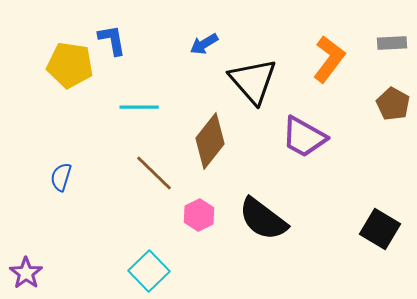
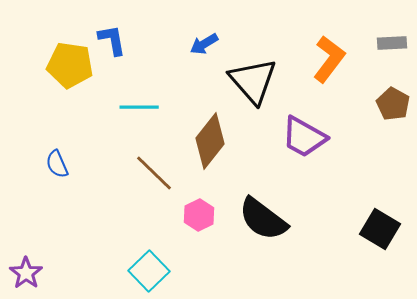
blue semicircle: moved 4 px left, 13 px up; rotated 40 degrees counterclockwise
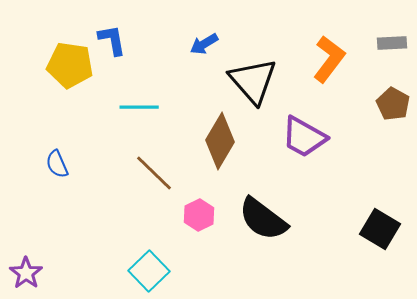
brown diamond: moved 10 px right; rotated 8 degrees counterclockwise
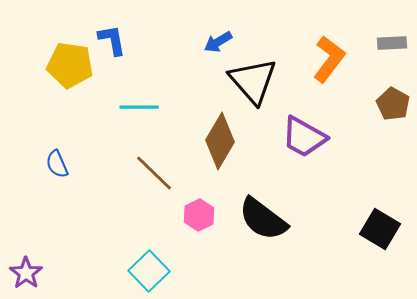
blue arrow: moved 14 px right, 2 px up
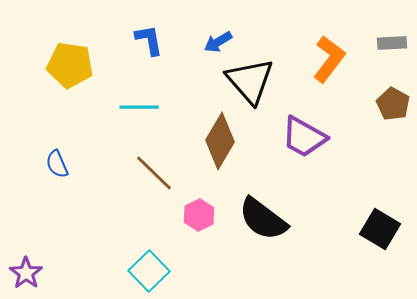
blue L-shape: moved 37 px right
black triangle: moved 3 px left
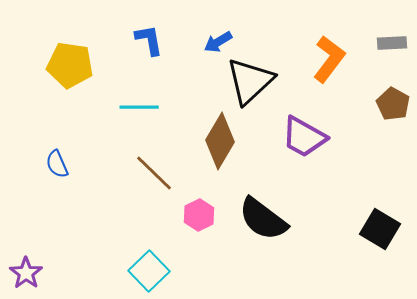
black triangle: rotated 28 degrees clockwise
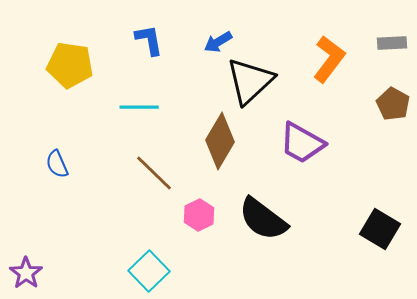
purple trapezoid: moved 2 px left, 6 px down
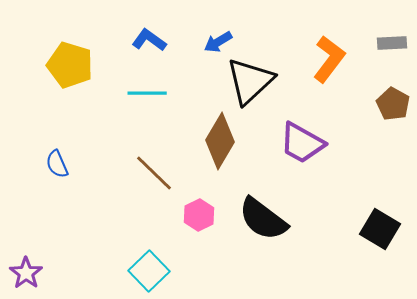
blue L-shape: rotated 44 degrees counterclockwise
yellow pentagon: rotated 9 degrees clockwise
cyan line: moved 8 px right, 14 px up
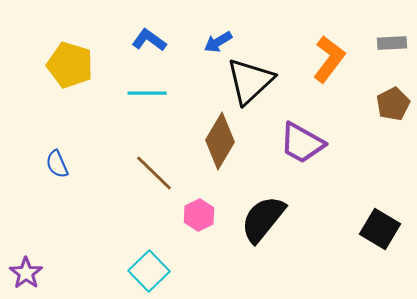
brown pentagon: rotated 16 degrees clockwise
black semicircle: rotated 92 degrees clockwise
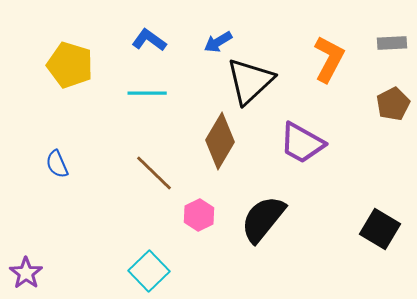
orange L-shape: rotated 9 degrees counterclockwise
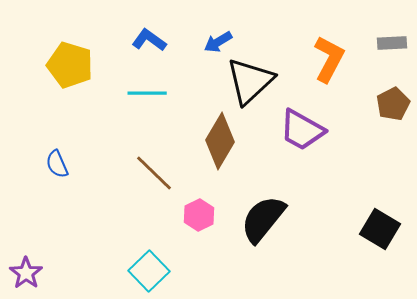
purple trapezoid: moved 13 px up
